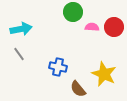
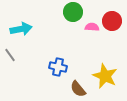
red circle: moved 2 px left, 6 px up
gray line: moved 9 px left, 1 px down
yellow star: moved 1 px right, 2 px down
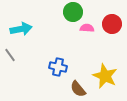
red circle: moved 3 px down
pink semicircle: moved 5 px left, 1 px down
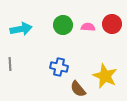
green circle: moved 10 px left, 13 px down
pink semicircle: moved 1 px right, 1 px up
gray line: moved 9 px down; rotated 32 degrees clockwise
blue cross: moved 1 px right
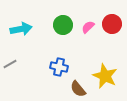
pink semicircle: rotated 48 degrees counterclockwise
gray line: rotated 64 degrees clockwise
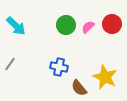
green circle: moved 3 px right
cyan arrow: moved 5 px left, 3 px up; rotated 55 degrees clockwise
gray line: rotated 24 degrees counterclockwise
yellow star: moved 1 px down
brown semicircle: moved 1 px right, 1 px up
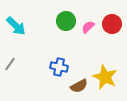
green circle: moved 4 px up
brown semicircle: moved 2 px up; rotated 78 degrees counterclockwise
